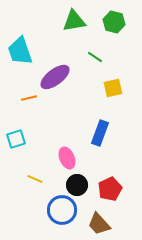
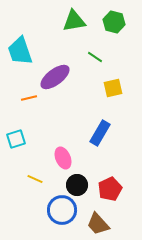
blue rectangle: rotated 10 degrees clockwise
pink ellipse: moved 4 px left
brown trapezoid: moved 1 px left
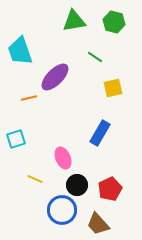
purple ellipse: rotated 8 degrees counterclockwise
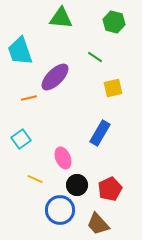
green triangle: moved 13 px left, 3 px up; rotated 15 degrees clockwise
cyan square: moved 5 px right; rotated 18 degrees counterclockwise
blue circle: moved 2 px left
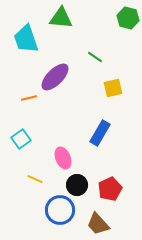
green hexagon: moved 14 px right, 4 px up
cyan trapezoid: moved 6 px right, 12 px up
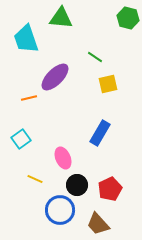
yellow square: moved 5 px left, 4 px up
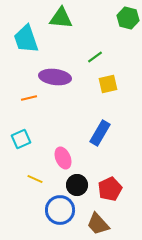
green line: rotated 70 degrees counterclockwise
purple ellipse: rotated 52 degrees clockwise
cyan square: rotated 12 degrees clockwise
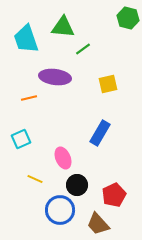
green triangle: moved 2 px right, 9 px down
green line: moved 12 px left, 8 px up
red pentagon: moved 4 px right, 6 px down
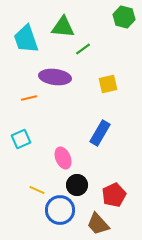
green hexagon: moved 4 px left, 1 px up
yellow line: moved 2 px right, 11 px down
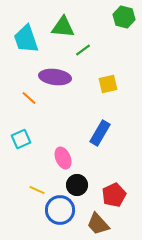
green line: moved 1 px down
orange line: rotated 56 degrees clockwise
